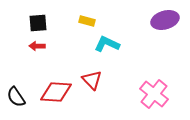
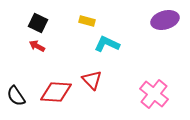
black square: rotated 30 degrees clockwise
red arrow: rotated 28 degrees clockwise
black semicircle: moved 1 px up
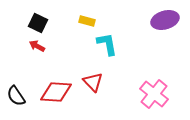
cyan L-shape: rotated 55 degrees clockwise
red triangle: moved 1 px right, 2 px down
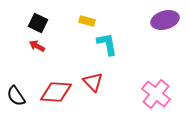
pink cross: moved 2 px right
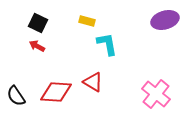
red triangle: rotated 15 degrees counterclockwise
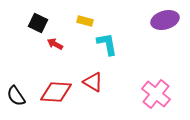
yellow rectangle: moved 2 px left
red arrow: moved 18 px right, 2 px up
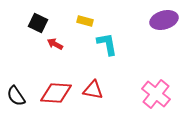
purple ellipse: moved 1 px left
red triangle: moved 8 px down; rotated 20 degrees counterclockwise
red diamond: moved 1 px down
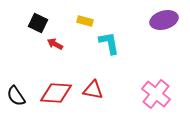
cyan L-shape: moved 2 px right, 1 px up
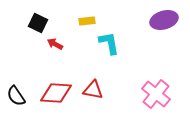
yellow rectangle: moved 2 px right; rotated 21 degrees counterclockwise
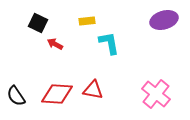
red diamond: moved 1 px right, 1 px down
